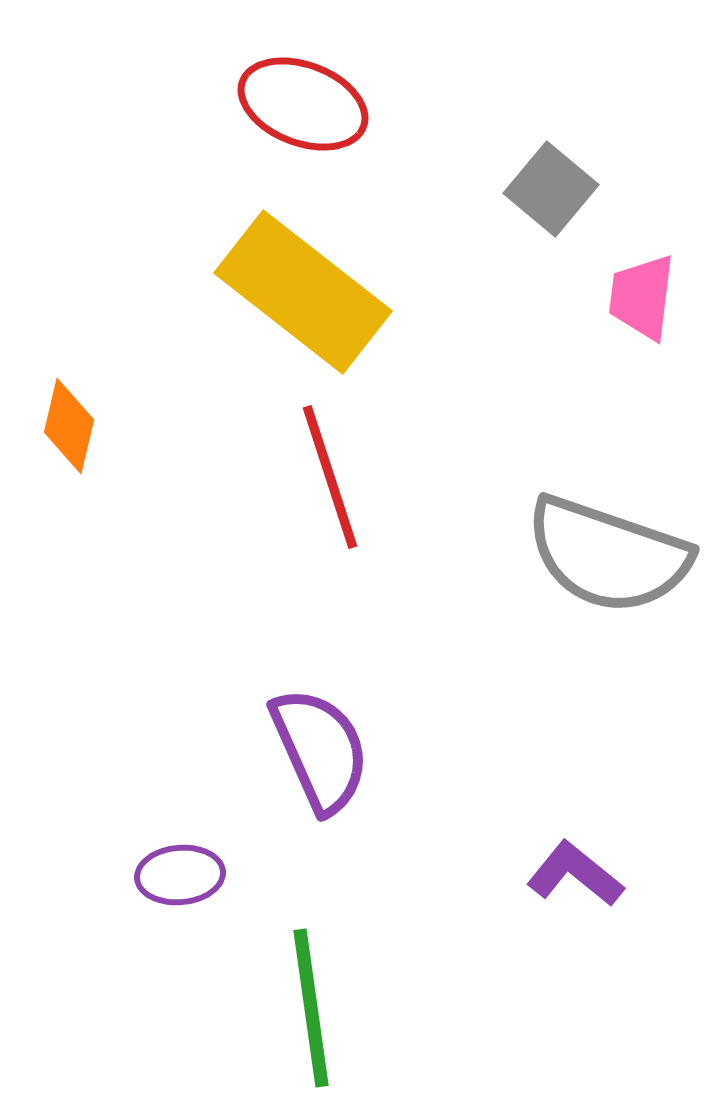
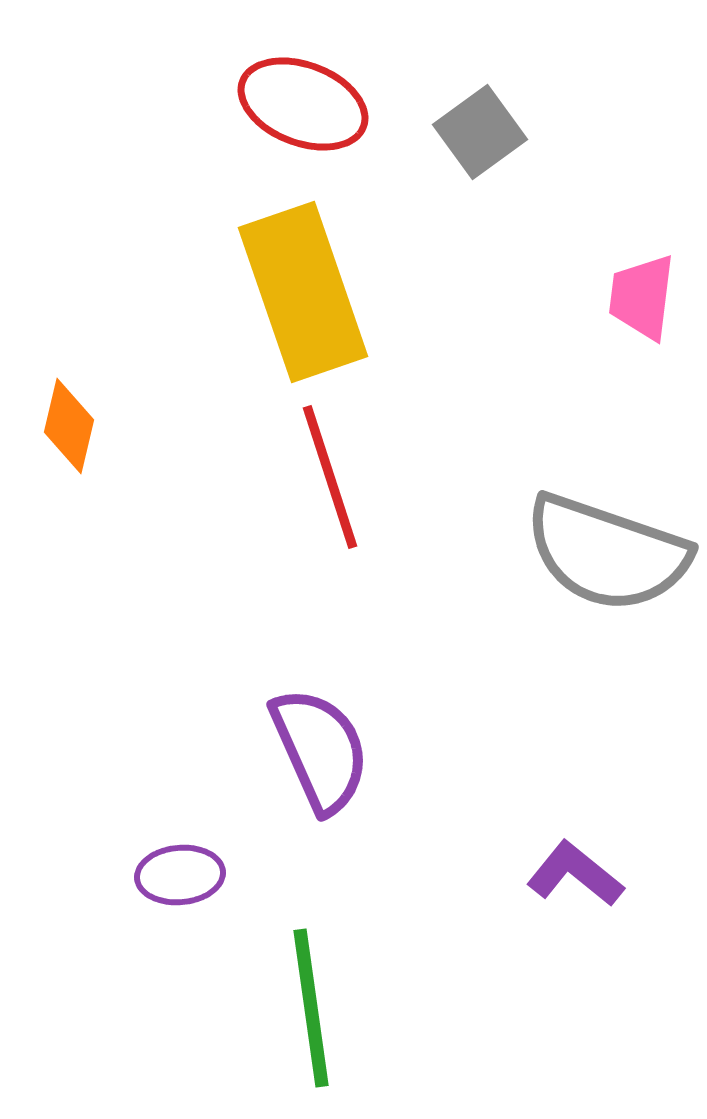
gray square: moved 71 px left, 57 px up; rotated 14 degrees clockwise
yellow rectangle: rotated 33 degrees clockwise
gray semicircle: moved 1 px left, 2 px up
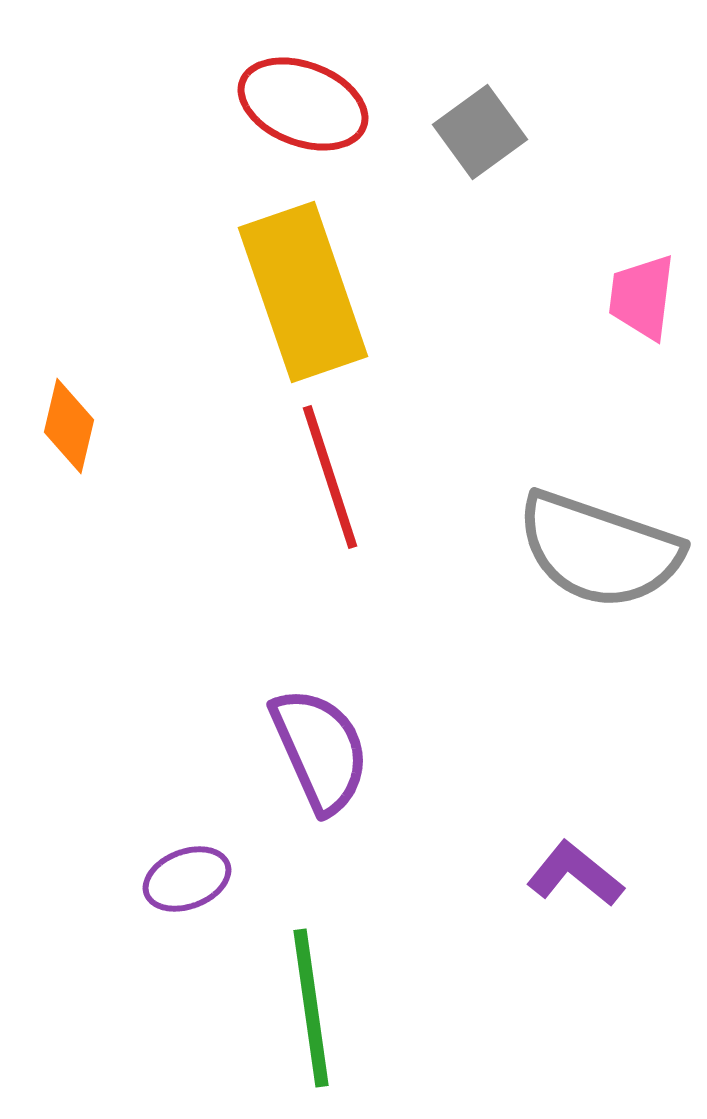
gray semicircle: moved 8 px left, 3 px up
purple ellipse: moved 7 px right, 4 px down; rotated 16 degrees counterclockwise
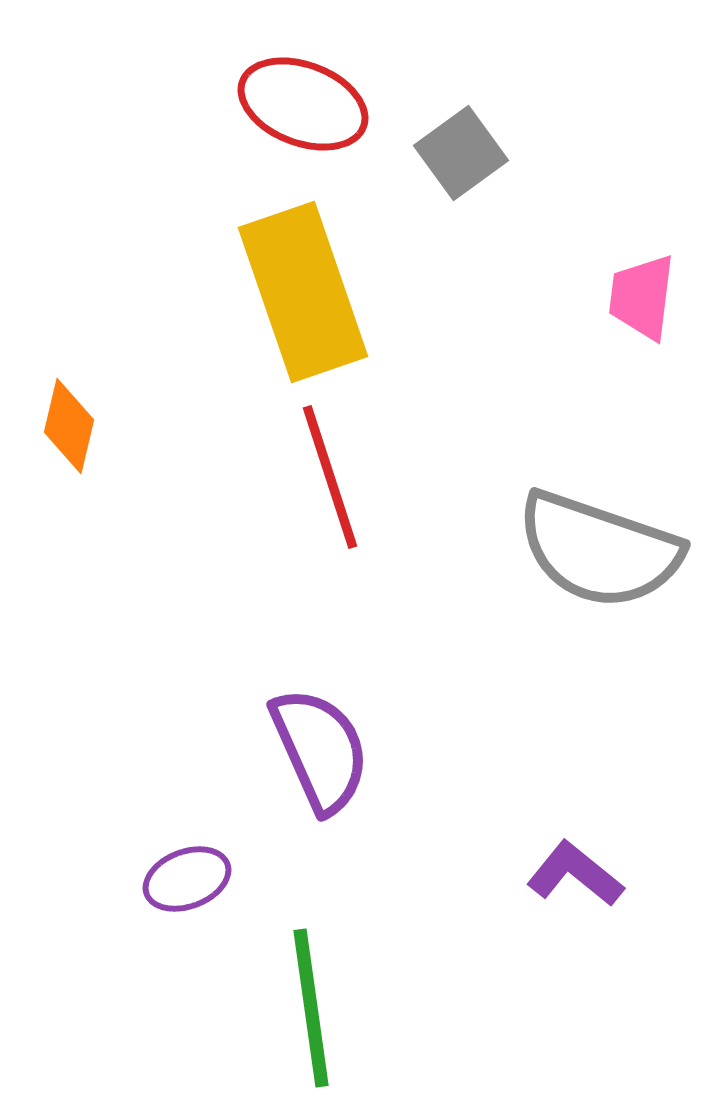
gray square: moved 19 px left, 21 px down
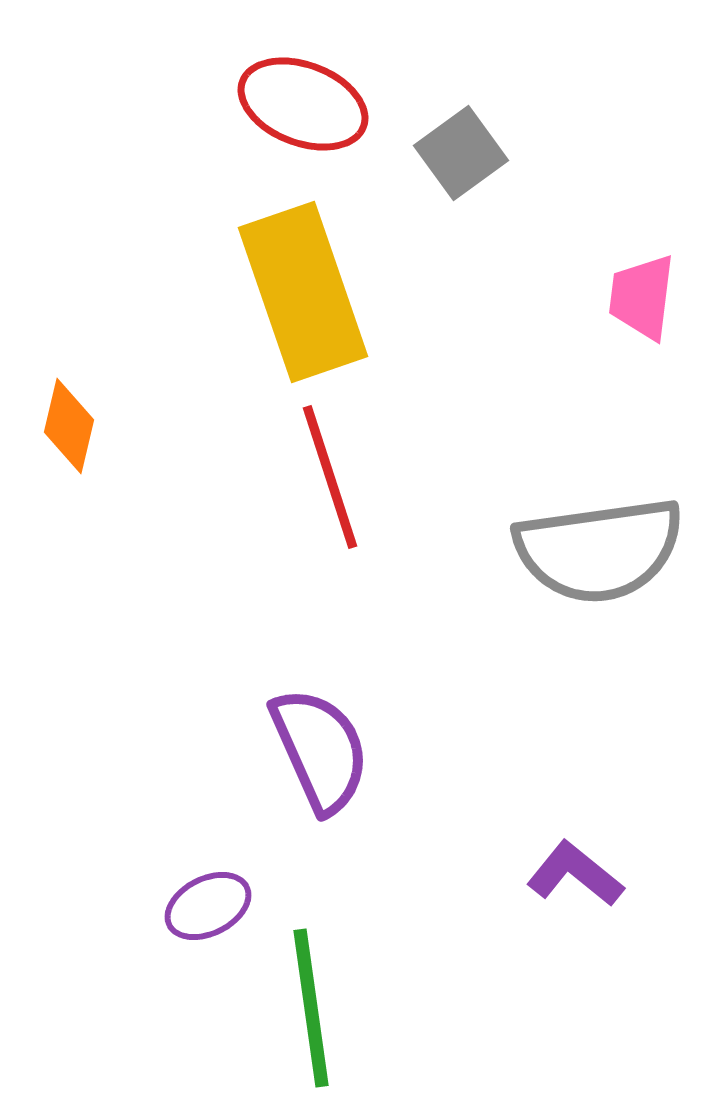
gray semicircle: rotated 27 degrees counterclockwise
purple ellipse: moved 21 px right, 27 px down; rotated 6 degrees counterclockwise
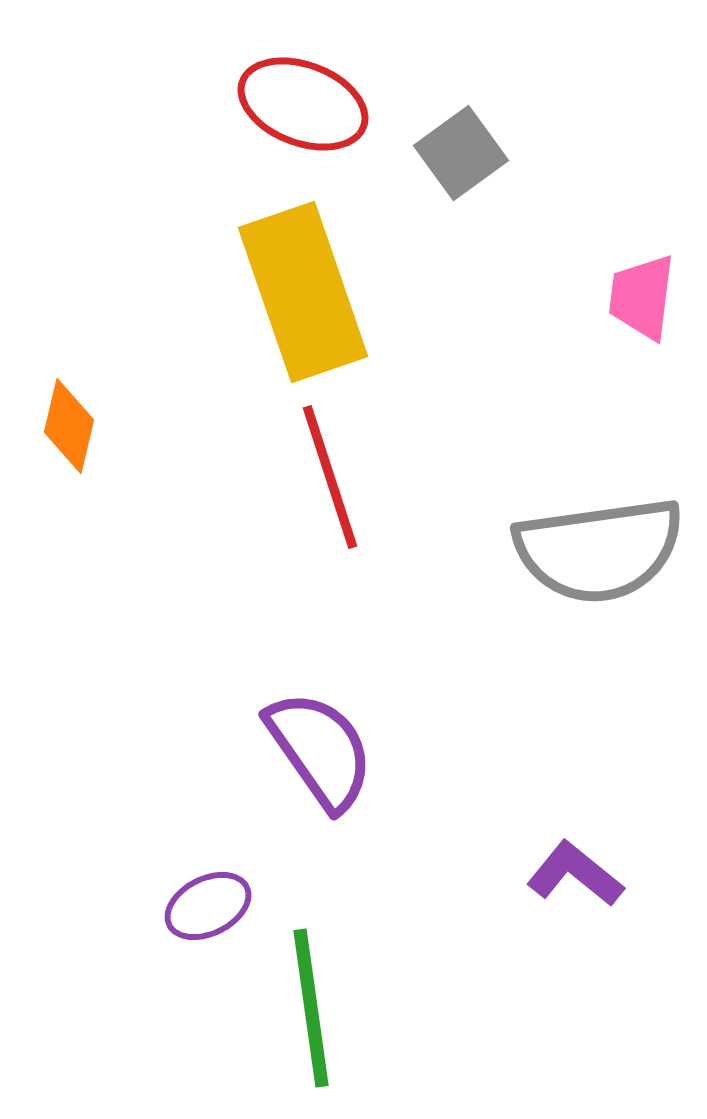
purple semicircle: rotated 11 degrees counterclockwise
